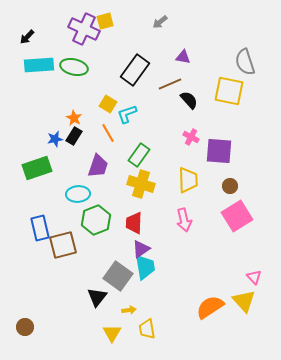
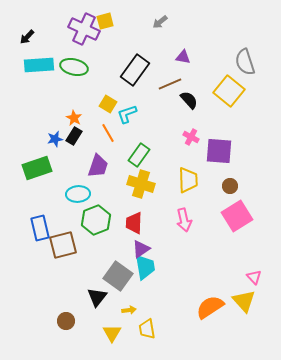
yellow square at (229, 91): rotated 28 degrees clockwise
brown circle at (25, 327): moved 41 px right, 6 px up
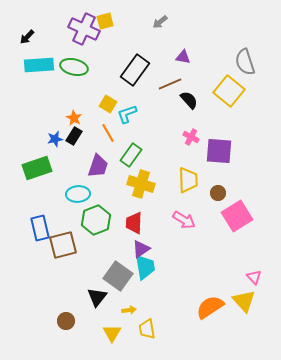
green rectangle at (139, 155): moved 8 px left
brown circle at (230, 186): moved 12 px left, 7 px down
pink arrow at (184, 220): rotated 45 degrees counterclockwise
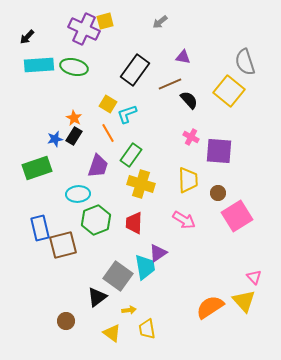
purple triangle at (141, 249): moved 17 px right, 4 px down
black triangle at (97, 297): rotated 15 degrees clockwise
yellow triangle at (112, 333): rotated 24 degrees counterclockwise
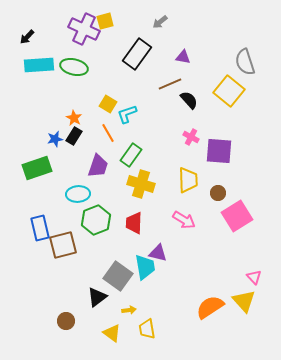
black rectangle at (135, 70): moved 2 px right, 16 px up
purple triangle at (158, 253): rotated 48 degrees clockwise
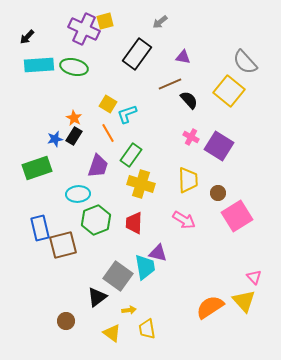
gray semicircle at (245, 62): rotated 24 degrees counterclockwise
purple square at (219, 151): moved 5 px up; rotated 28 degrees clockwise
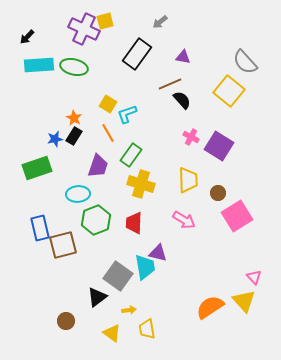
black semicircle at (189, 100): moved 7 px left
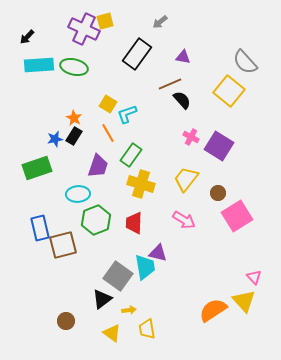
yellow trapezoid at (188, 180): moved 2 px left, 1 px up; rotated 140 degrees counterclockwise
black triangle at (97, 297): moved 5 px right, 2 px down
orange semicircle at (210, 307): moved 3 px right, 3 px down
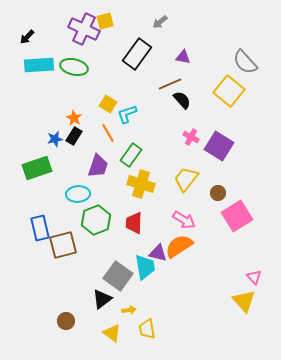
orange semicircle at (213, 310): moved 34 px left, 64 px up
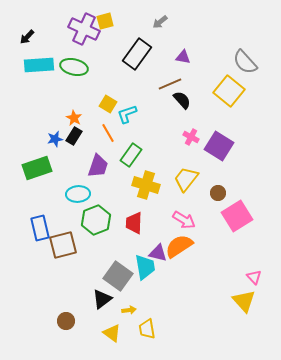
yellow cross at (141, 184): moved 5 px right, 1 px down
